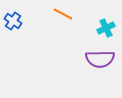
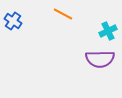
cyan cross: moved 2 px right, 3 px down
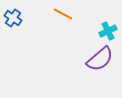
blue cross: moved 3 px up
purple semicircle: rotated 40 degrees counterclockwise
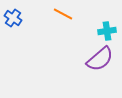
cyan cross: moved 1 px left; rotated 18 degrees clockwise
